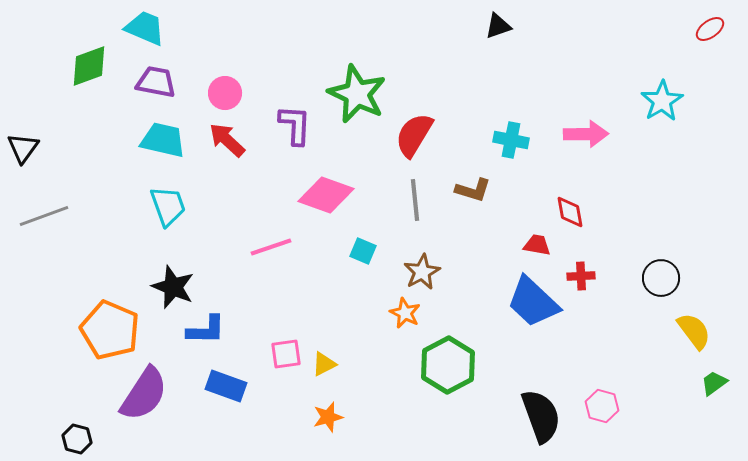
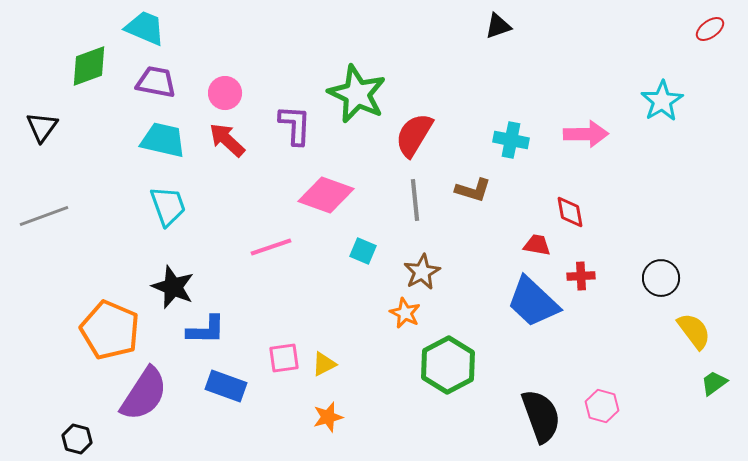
black triangle at (23, 148): moved 19 px right, 21 px up
pink square at (286, 354): moved 2 px left, 4 px down
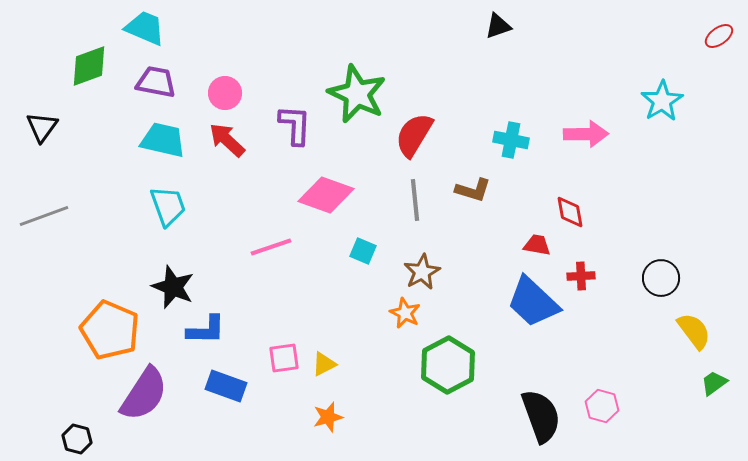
red ellipse at (710, 29): moved 9 px right, 7 px down
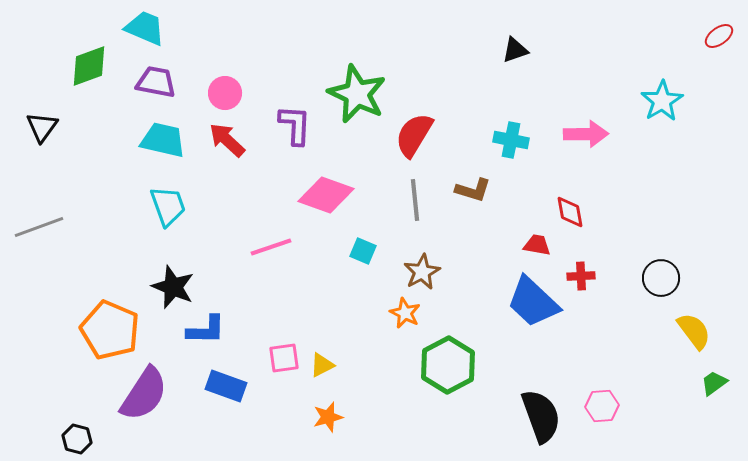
black triangle at (498, 26): moved 17 px right, 24 px down
gray line at (44, 216): moved 5 px left, 11 px down
yellow triangle at (324, 364): moved 2 px left, 1 px down
pink hexagon at (602, 406): rotated 20 degrees counterclockwise
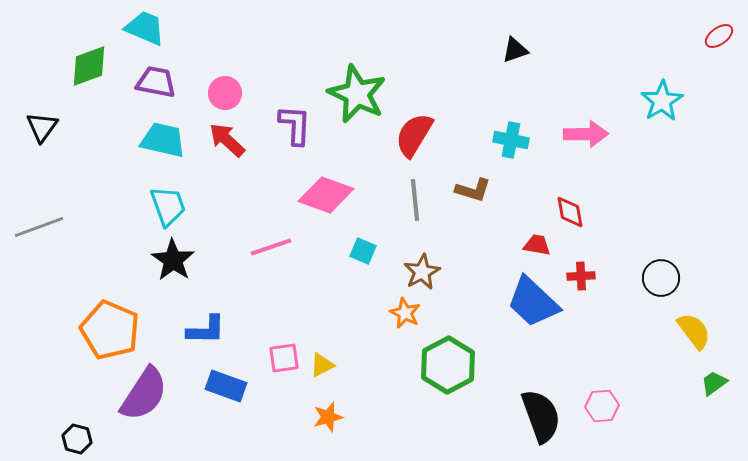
black star at (173, 287): moved 27 px up; rotated 12 degrees clockwise
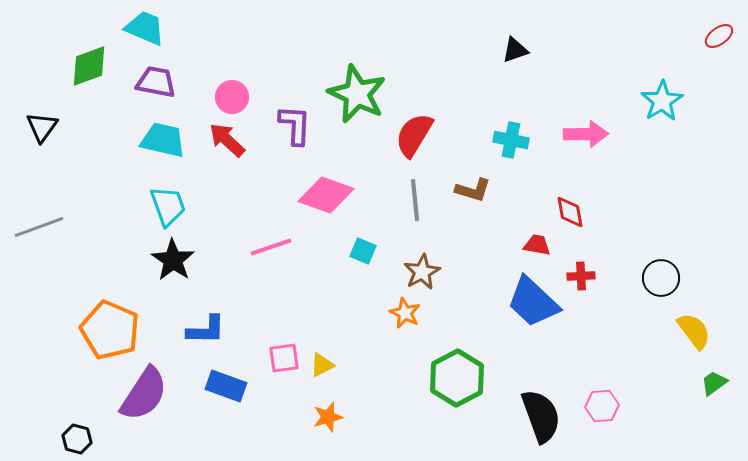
pink circle at (225, 93): moved 7 px right, 4 px down
green hexagon at (448, 365): moved 9 px right, 13 px down
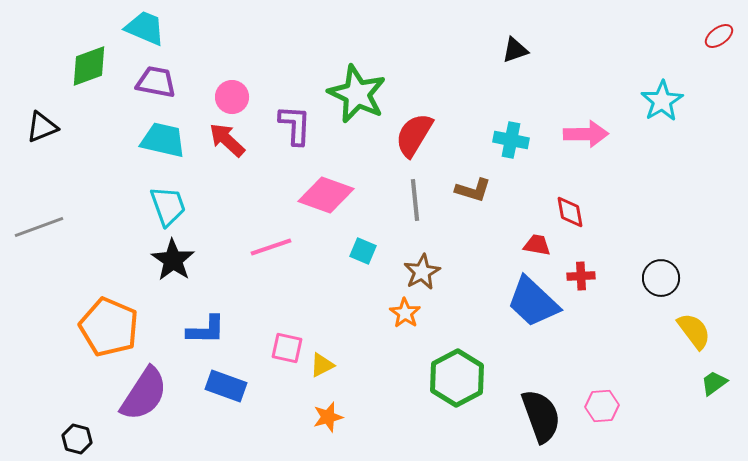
black triangle at (42, 127): rotated 32 degrees clockwise
orange star at (405, 313): rotated 8 degrees clockwise
orange pentagon at (110, 330): moved 1 px left, 3 px up
pink square at (284, 358): moved 3 px right, 10 px up; rotated 20 degrees clockwise
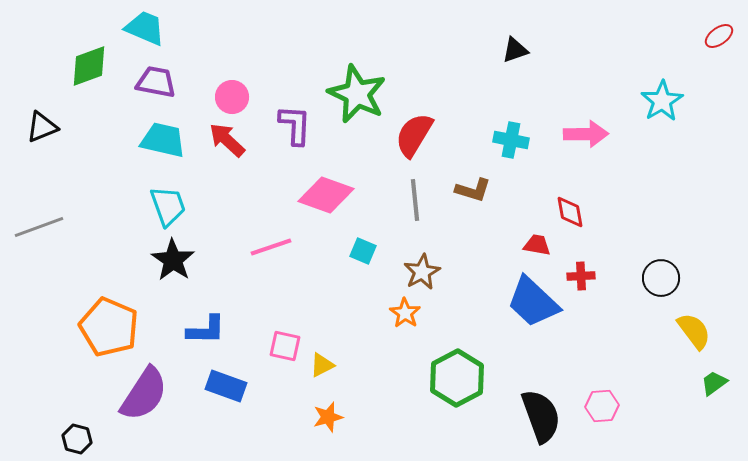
pink square at (287, 348): moved 2 px left, 2 px up
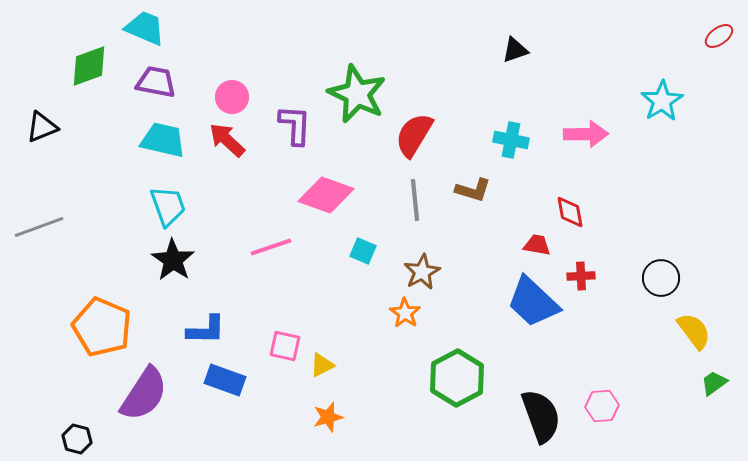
orange pentagon at (109, 327): moved 7 px left
blue rectangle at (226, 386): moved 1 px left, 6 px up
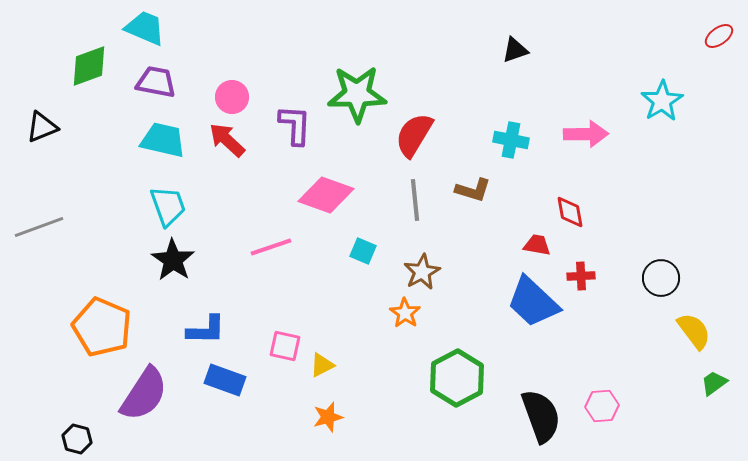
green star at (357, 94): rotated 26 degrees counterclockwise
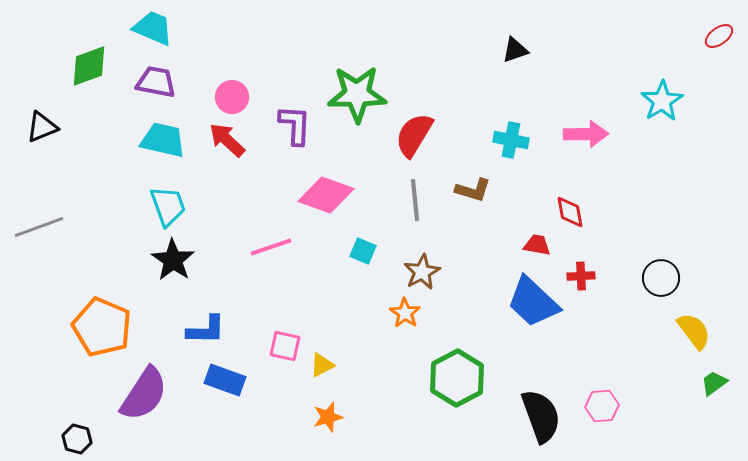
cyan trapezoid at (145, 28): moved 8 px right
